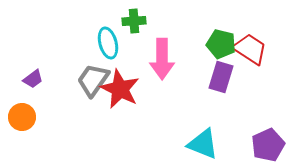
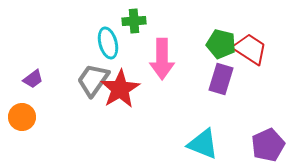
purple rectangle: moved 2 px down
red star: rotated 15 degrees clockwise
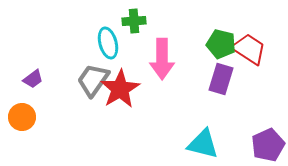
red trapezoid: moved 1 px left
cyan triangle: rotated 8 degrees counterclockwise
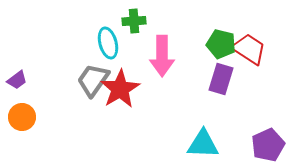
pink arrow: moved 3 px up
purple trapezoid: moved 16 px left, 1 px down
cyan triangle: rotated 12 degrees counterclockwise
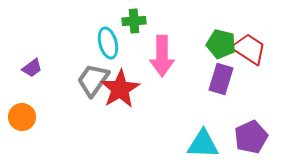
purple trapezoid: moved 15 px right, 12 px up
purple pentagon: moved 17 px left, 8 px up
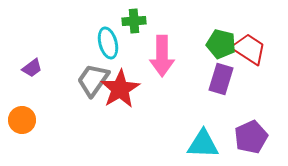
orange circle: moved 3 px down
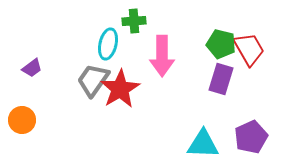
cyan ellipse: moved 1 px down; rotated 28 degrees clockwise
red trapezoid: rotated 27 degrees clockwise
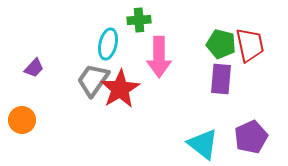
green cross: moved 5 px right, 1 px up
red trapezoid: moved 1 px right, 4 px up; rotated 18 degrees clockwise
pink arrow: moved 3 px left, 1 px down
purple trapezoid: moved 2 px right; rotated 10 degrees counterclockwise
purple rectangle: rotated 12 degrees counterclockwise
cyan triangle: rotated 36 degrees clockwise
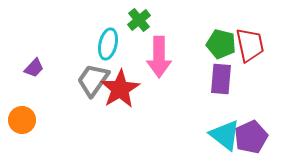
green cross: rotated 35 degrees counterclockwise
cyan triangle: moved 22 px right, 9 px up
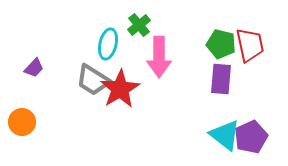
green cross: moved 5 px down
gray trapezoid: rotated 93 degrees counterclockwise
orange circle: moved 2 px down
